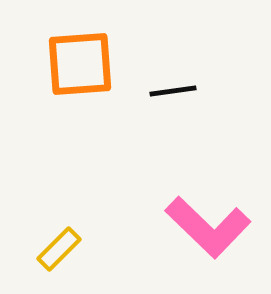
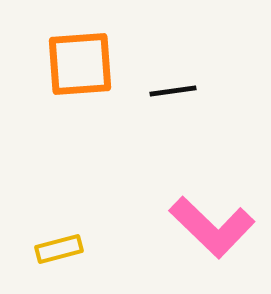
pink L-shape: moved 4 px right
yellow rectangle: rotated 30 degrees clockwise
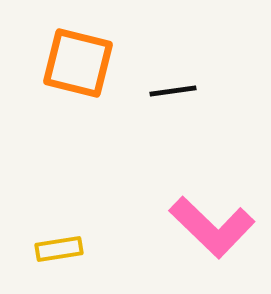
orange square: moved 2 px left, 1 px up; rotated 18 degrees clockwise
yellow rectangle: rotated 6 degrees clockwise
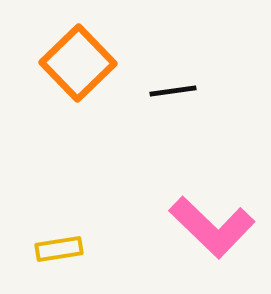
orange square: rotated 32 degrees clockwise
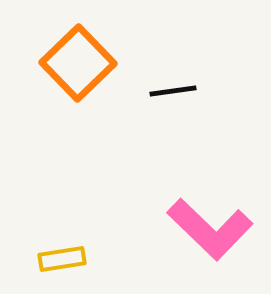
pink L-shape: moved 2 px left, 2 px down
yellow rectangle: moved 3 px right, 10 px down
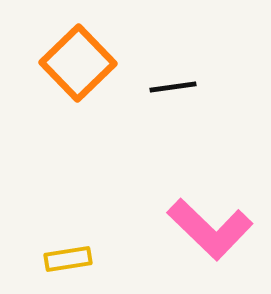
black line: moved 4 px up
yellow rectangle: moved 6 px right
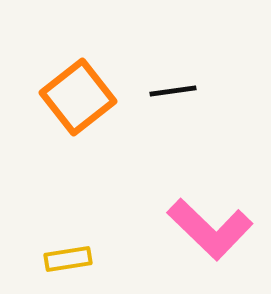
orange square: moved 34 px down; rotated 6 degrees clockwise
black line: moved 4 px down
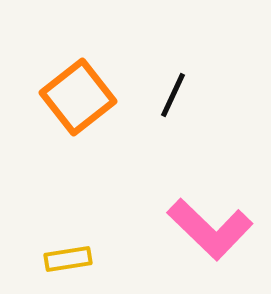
black line: moved 4 px down; rotated 57 degrees counterclockwise
